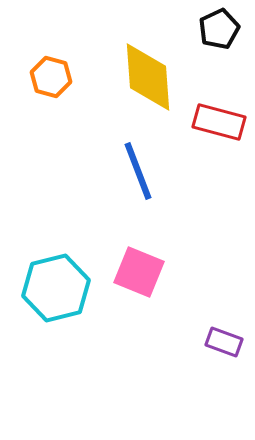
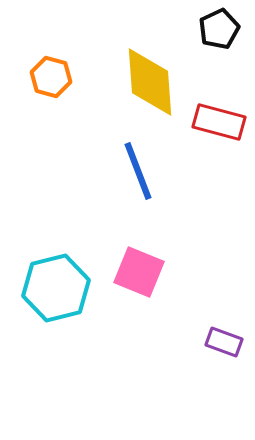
yellow diamond: moved 2 px right, 5 px down
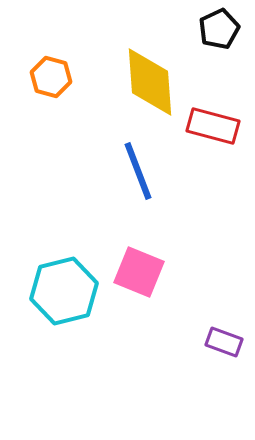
red rectangle: moved 6 px left, 4 px down
cyan hexagon: moved 8 px right, 3 px down
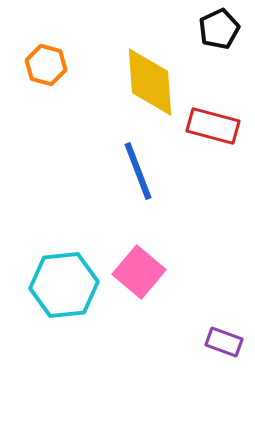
orange hexagon: moved 5 px left, 12 px up
pink square: rotated 18 degrees clockwise
cyan hexagon: moved 6 px up; rotated 8 degrees clockwise
